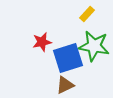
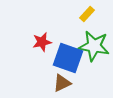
blue square: rotated 36 degrees clockwise
brown triangle: moved 3 px left, 2 px up
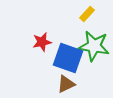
brown triangle: moved 4 px right, 1 px down
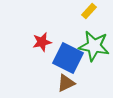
yellow rectangle: moved 2 px right, 3 px up
blue square: rotated 8 degrees clockwise
brown triangle: moved 1 px up
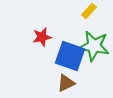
red star: moved 5 px up
blue square: moved 2 px right, 2 px up; rotated 8 degrees counterclockwise
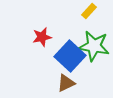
blue square: rotated 24 degrees clockwise
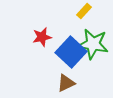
yellow rectangle: moved 5 px left
green star: moved 1 px left, 2 px up
blue square: moved 1 px right, 4 px up
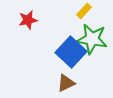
red star: moved 14 px left, 17 px up
green star: moved 1 px left, 5 px up
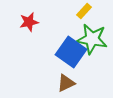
red star: moved 1 px right, 2 px down
blue square: rotated 8 degrees counterclockwise
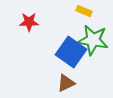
yellow rectangle: rotated 70 degrees clockwise
red star: rotated 12 degrees clockwise
green star: moved 1 px right, 1 px down
